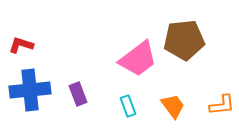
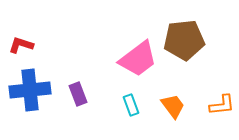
cyan rectangle: moved 3 px right, 1 px up
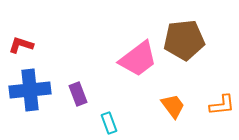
cyan rectangle: moved 22 px left, 18 px down
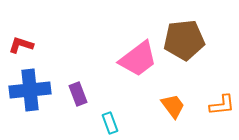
cyan rectangle: moved 1 px right
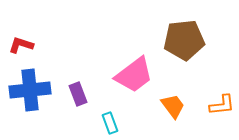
pink trapezoid: moved 4 px left, 16 px down
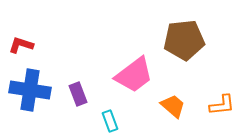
blue cross: rotated 15 degrees clockwise
orange trapezoid: rotated 12 degrees counterclockwise
cyan rectangle: moved 2 px up
